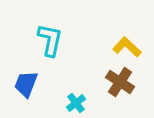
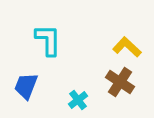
cyan L-shape: moved 2 px left; rotated 12 degrees counterclockwise
blue trapezoid: moved 2 px down
cyan cross: moved 2 px right, 3 px up
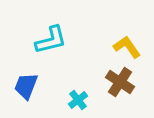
cyan L-shape: moved 3 px right; rotated 76 degrees clockwise
yellow L-shape: rotated 12 degrees clockwise
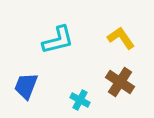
cyan L-shape: moved 7 px right
yellow L-shape: moved 6 px left, 9 px up
cyan cross: moved 2 px right; rotated 24 degrees counterclockwise
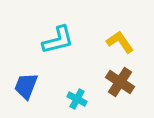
yellow L-shape: moved 1 px left, 4 px down
cyan cross: moved 3 px left, 1 px up
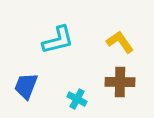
brown cross: rotated 32 degrees counterclockwise
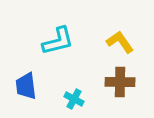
cyan L-shape: moved 1 px down
blue trapezoid: rotated 28 degrees counterclockwise
cyan cross: moved 3 px left
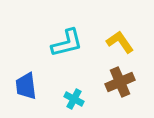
cyan L-shape: moved 9 px right, 2 px down
brown cross: rotated 24 degrees counterclockwise
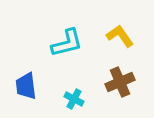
yellow L-shape: moved 6 px up
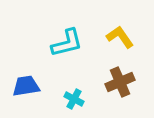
yellow L-shape: moved 1 px down
blue trapezoid: rotated 88 degrees clockwise
